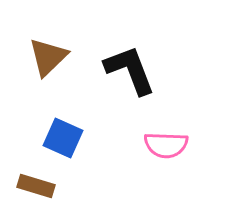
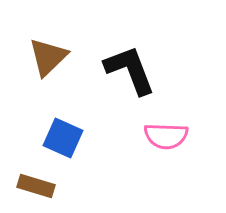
pink semicircle: moved 9 px up
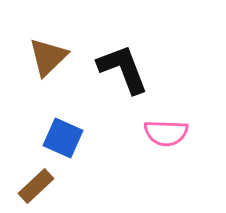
black L-shape: moved 7 px left, 1 px up
pink semicircle: moved 3 px up
brown rectangle: rotated 60 degrees counterclockwise
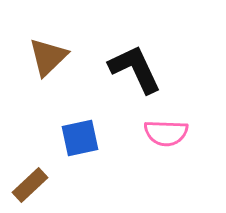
black L-shape: moved 12 px right; rotated 4 degrees counterclockwise
blue square: moved 17 px right; rotated 36 degrees counterclockwise
brown rectangle: moved 6 px left, 1 px up
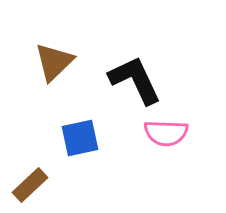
brown triangle: moved 6 px right, 5 px down
black L-shape: moved 11 px down
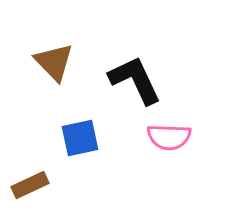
brown triangle: rotated 30 degrees counterclockwise
pink semicircle: moved 3 px right, 4 px down
brown rectangle: rotated 18 degrees clockwise
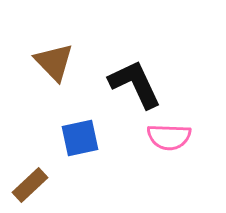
black L-shape: moved 4 px down
brown rectangle: rotated 18 degrees counterclockwise
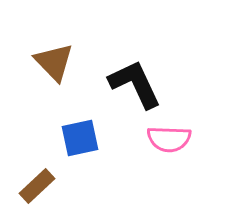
pink semicircle: moved 2 px down
brown rectangle: moved 7 px right, 1 px down
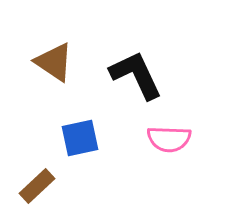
brown triangle: rotated 12 degrees counterclockwise
black L-shape: moved 1 px right, 9 px up
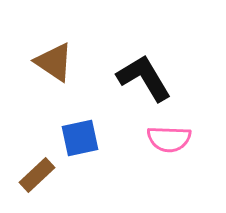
black L-shape: moved 8 px right, 3 px down; rotated 6 degrees counterclockwise
brown rectangle: moved 11 px up
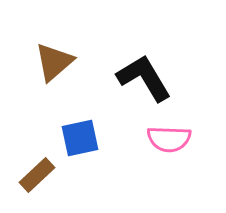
brown triangle: rotated 45 degrees clockwise
